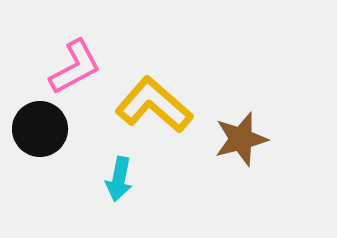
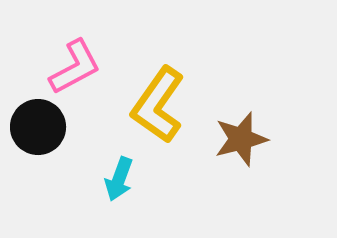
yellow L-shape: moved 4 px right; rotated 96 degrees counterclockwise
black circle: moved 2 px left, 2 px up
cyan arrow: rotated 9 degrees clockwise
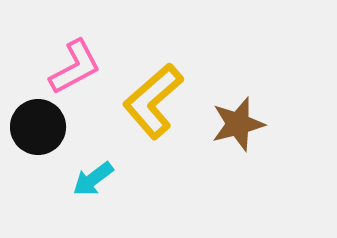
yellow L-shape: moved 5 px left, 4 px up; rotated 14 degrees clockwise
brown star: moved 3 px left, 15 px up
cyan arrow: moved 26 px left; rotated 33 degrees clockwise
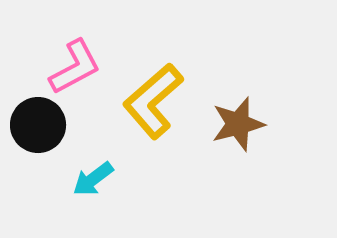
black circle: moved 2 px up
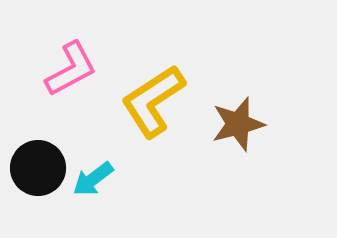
pink L-shape: moved 4 px left, 2 px down
yellow L-shape: rotated 8 degrees clockwise
black circle: moved 43 px down
